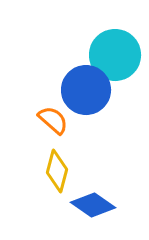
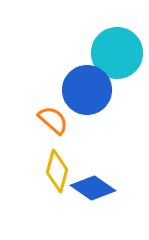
cyan circle: moved 2 px right, 2 px up
blue circle: moved 1 px right
blue diamond: moved 17 px up
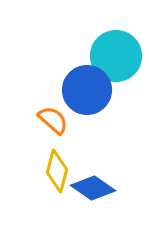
cyan circle: moved 1 px left, 3 px down
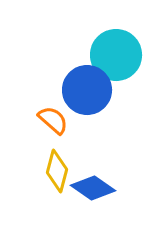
cyan circle: moved 1 px up
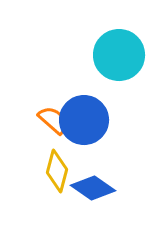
cyan circle: moved 3 px right
blue circle: moved 3 px left, 30 px down
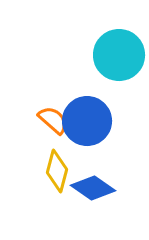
blue circle: moved 3 px right, 1 px down
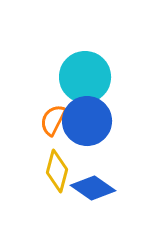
cyan circle: moved 34 px left, 22 px down
orange semicircle: rotated 104 degrees counterclockwise
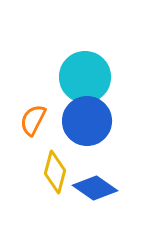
orange semicircle: moved 20 px left
yellow diamond: moved 2 px left, 1 px down
blue diamond: moved 2 px right
